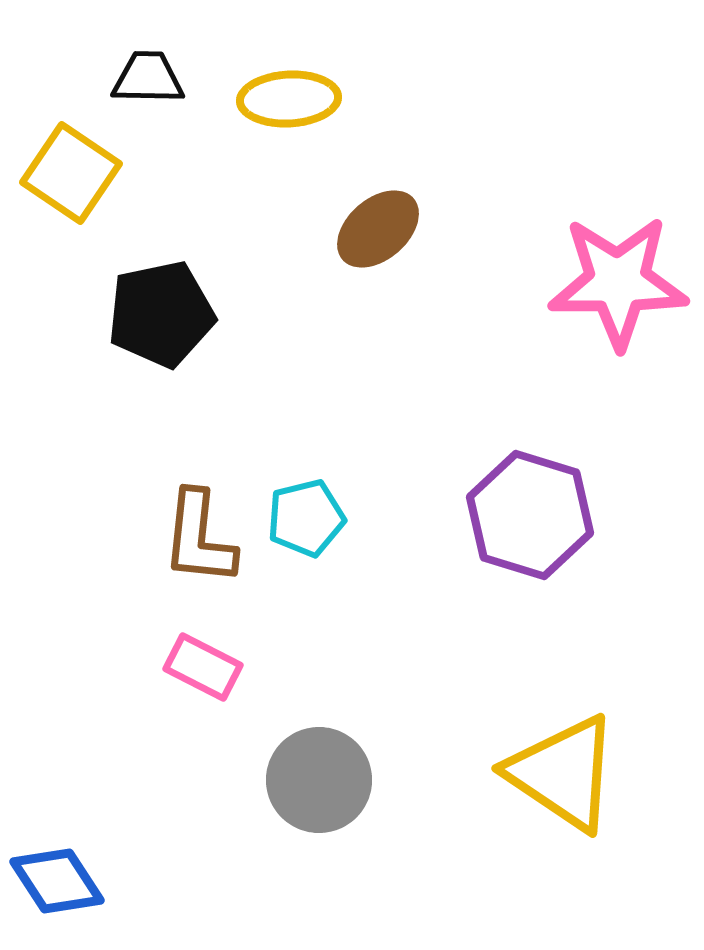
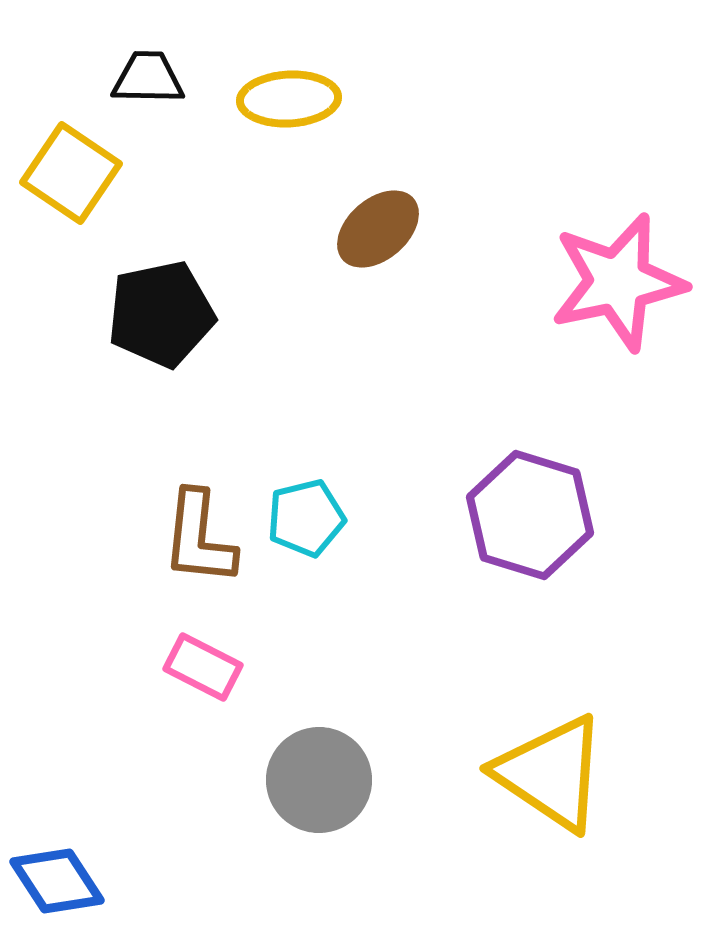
pink star: rotated 12 degrees counterclockwise
yellow triangle: moved 12 px left
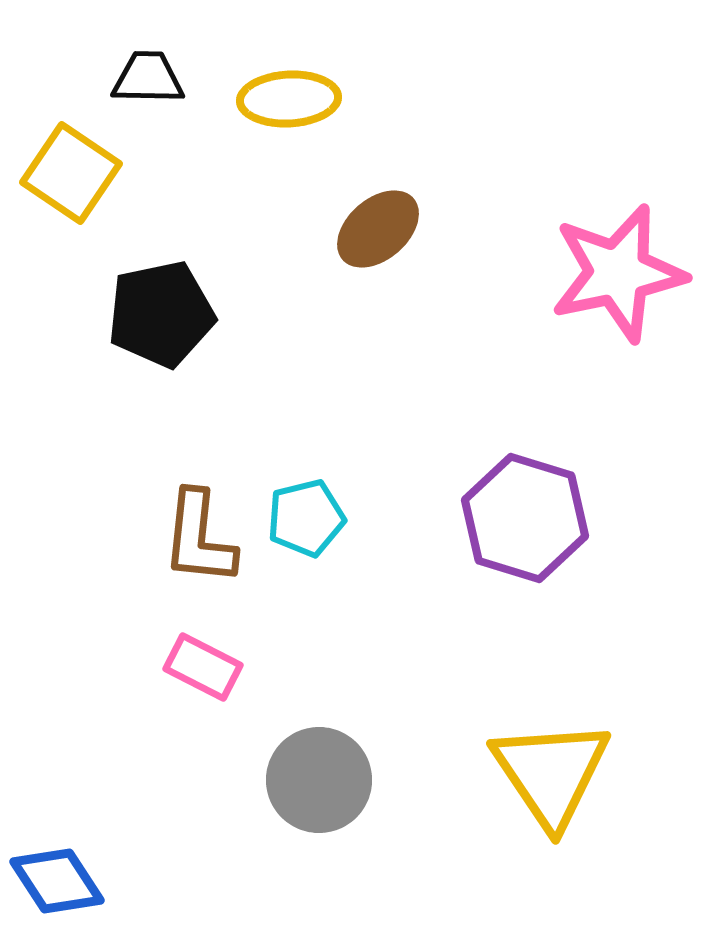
pink star: moved 9 px up
purple hexagon: moved 5 px left, 3 px down
yellow triangle: rotated 22 degrees clockwise
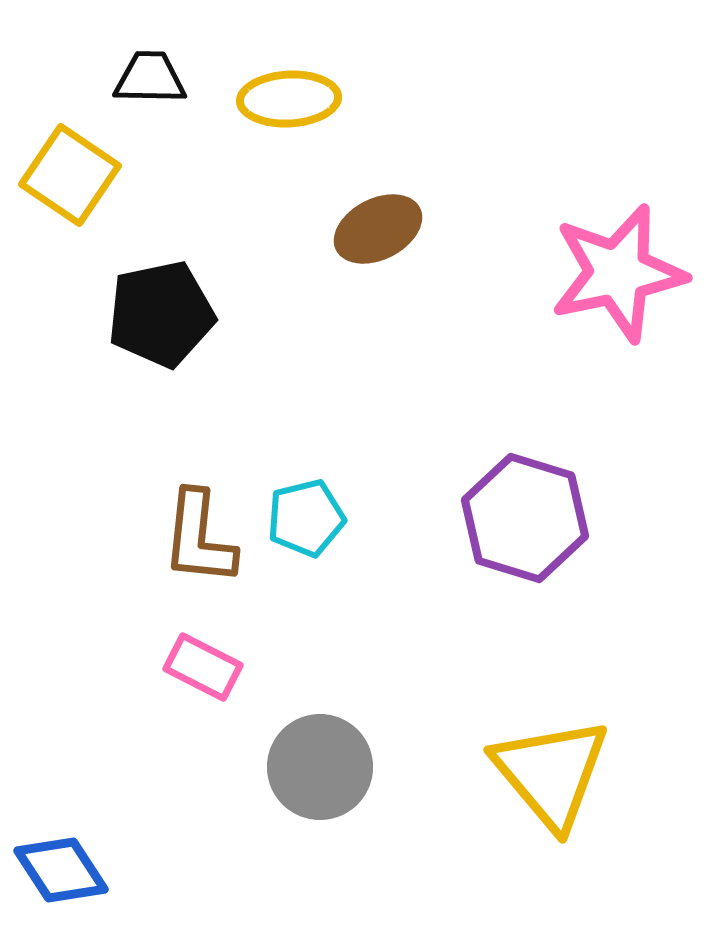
black trapezoid: moved 2 px right
yellow square: moved 1 px left, 2 px down
brown ellipse: rotated 14 degrees clockwise
yellow triangle: rotated 6 degrees counterclockwise
gray circle: moved 1 px right, 13 px up
blue diamond: moved 4 px right, 11 px up
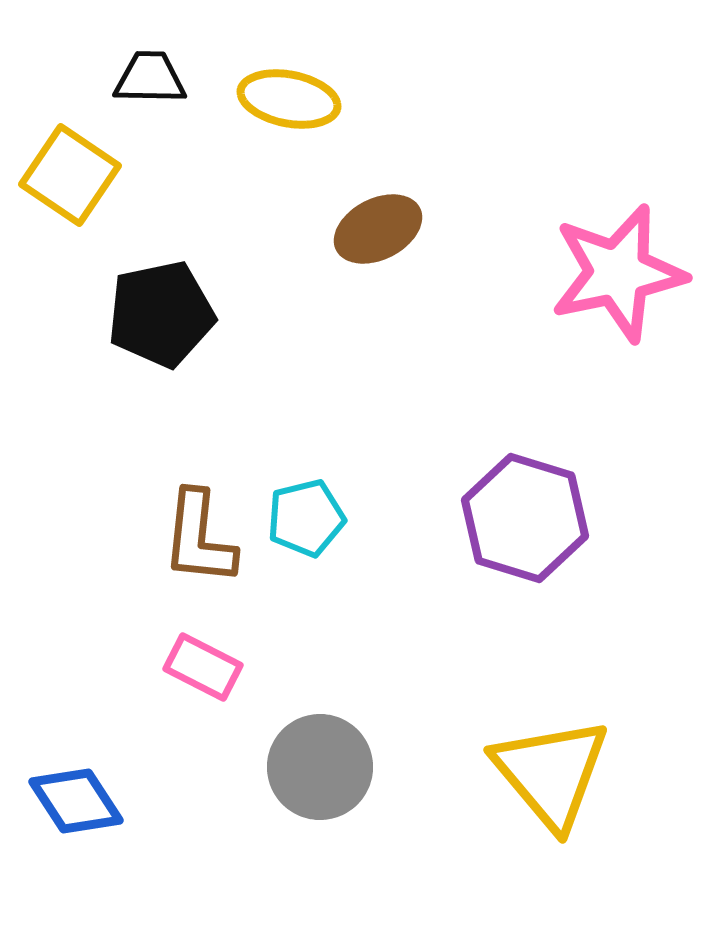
yellow ellipse: rotated 14 degrees clockwise
blue diamond: moved 15 px right, 69 px up
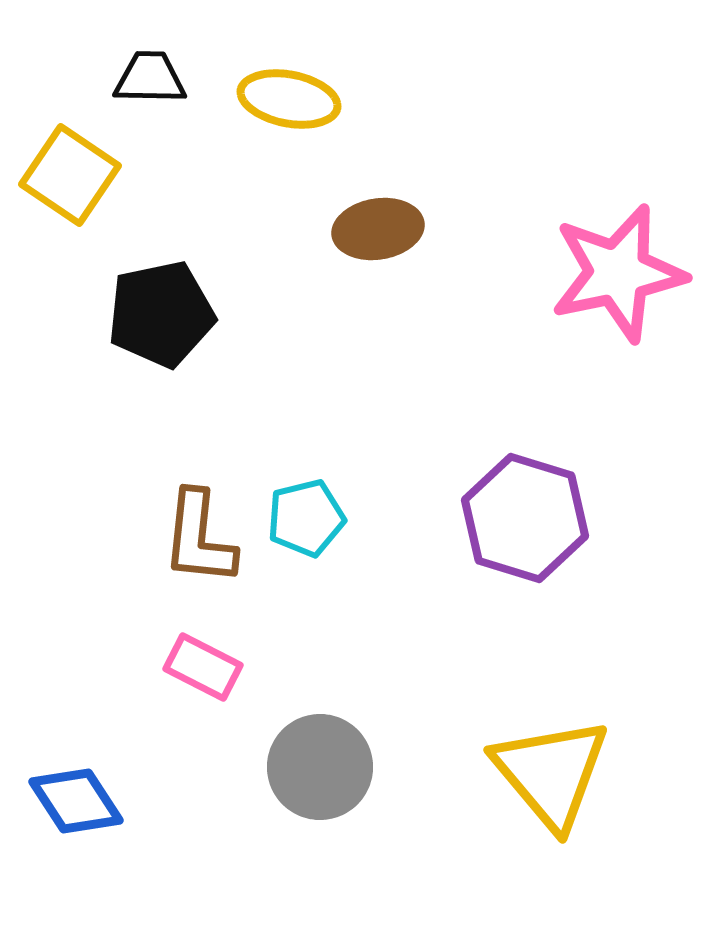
brown ellipse: rotated 18 degrees clockwise
